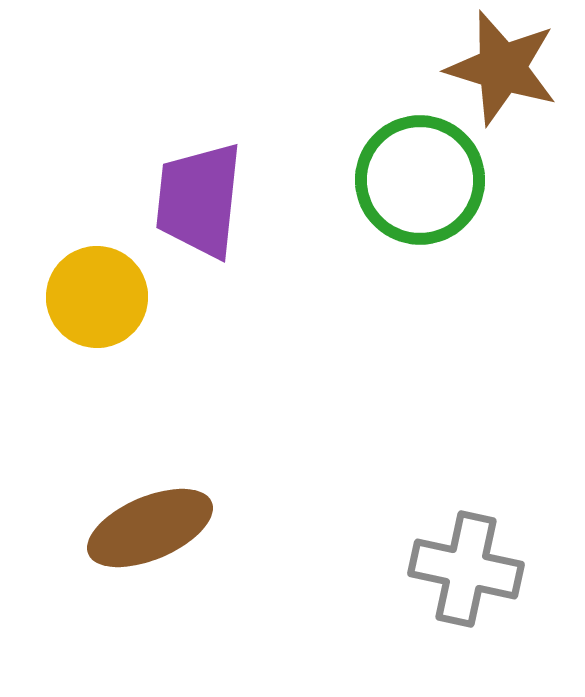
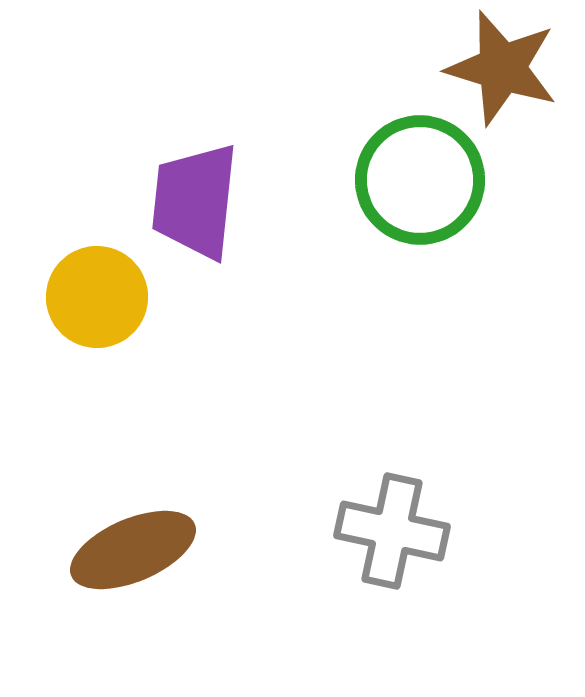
purple trapezoid: moved 4 px left, 1 px down
brown ellipse: moved 17 px left, 22 px down
gray cross: moved 74 px left, 38 px up
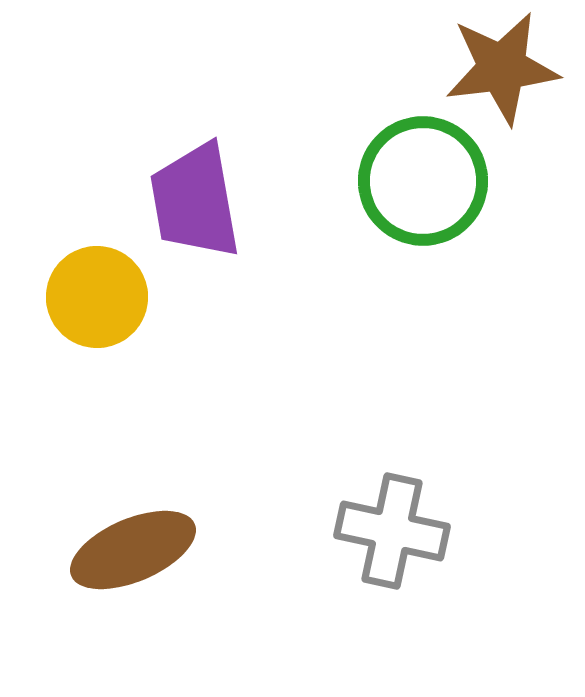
brown star: rotated 24 degrees counterclockwise
green circle: moved 3 px right, 1 px down
purple trapezoid: rotated 16 degrees counterclockwise
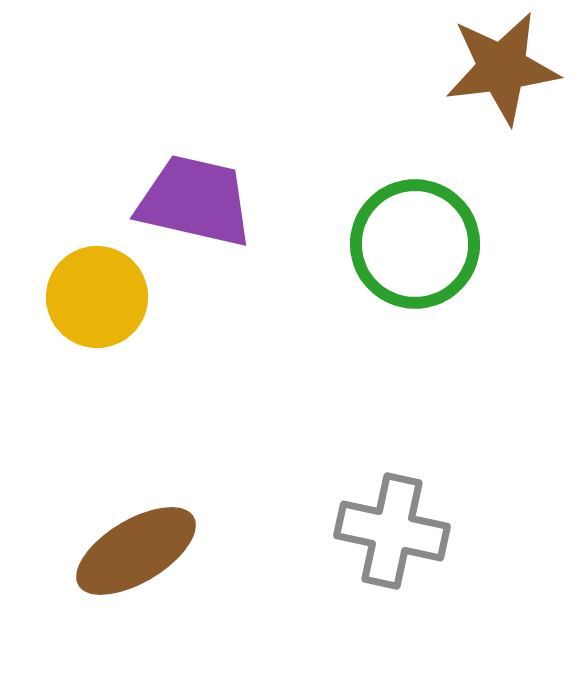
green circle: moved 8 px left, 63 px down
purple trapezoid: rotated 113 degrees clockwise
brown ellipse: moved 3 px right, 1 px down; rotated 8 degrees counterclockwise
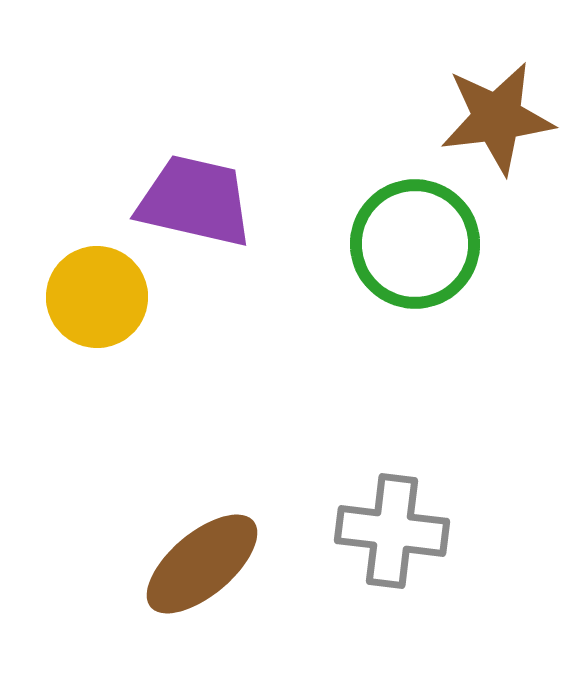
brown star: moved 5 px left, 50 px down
gray cross: rotated 5 degrees counterclockwise
brown ellipse: moved 66 px right, 13 px down; rotated 9 degrees counterclockwise
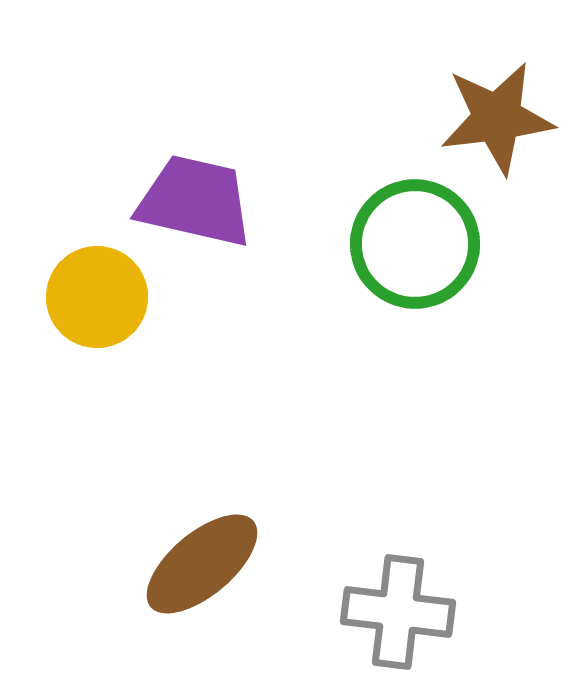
gray cross: moved 6 px right, 81 px down
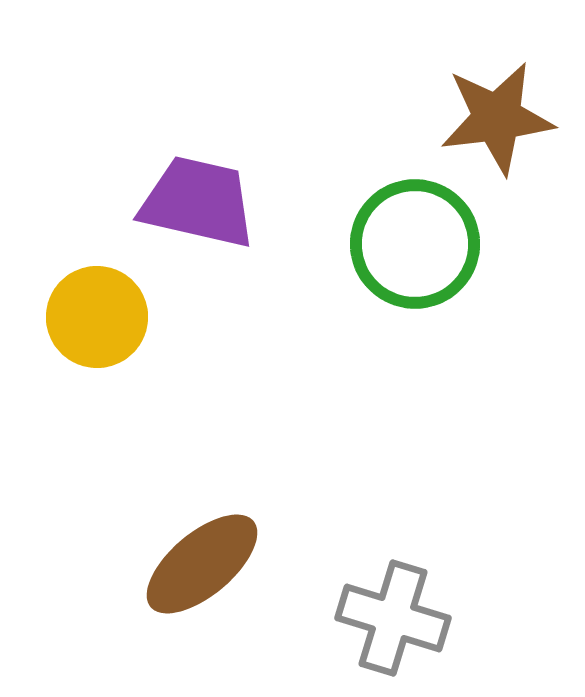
purple trapezoid: moved 3 px right, 1 px down
yellow circle: moved 20 px down
gray cross: moved 5 px left, 6 px down; rotated 10 degrees clockwise
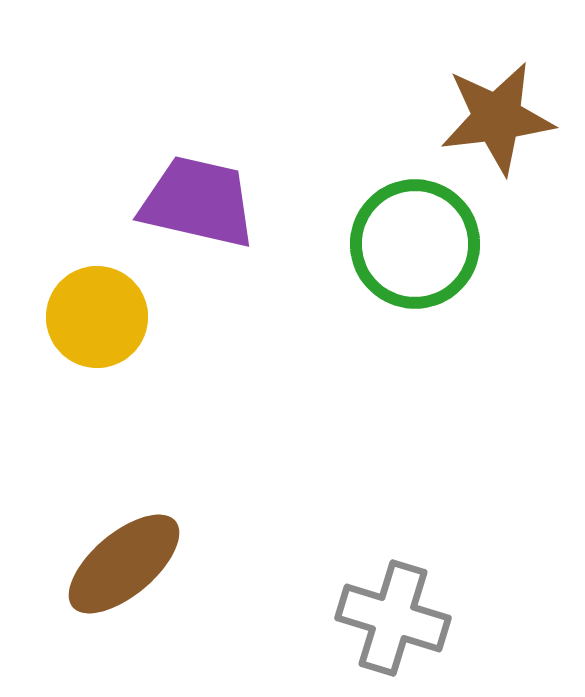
brown ellipse: moved 78 px left
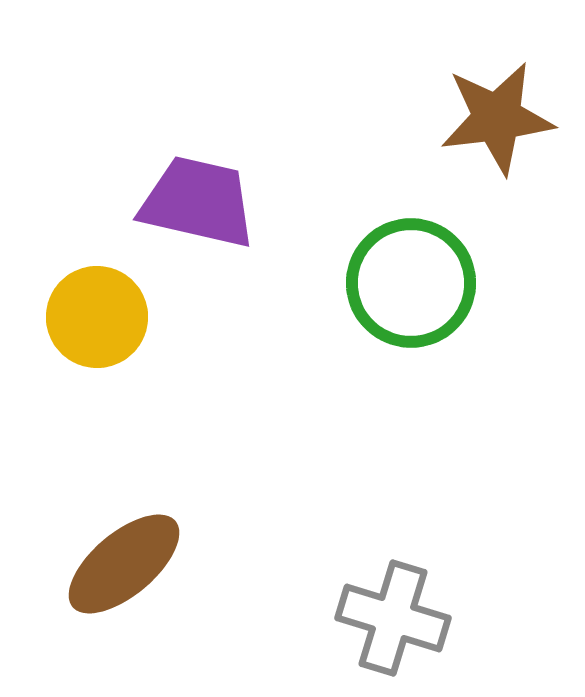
green circle: moved 4 px left, 39 px down
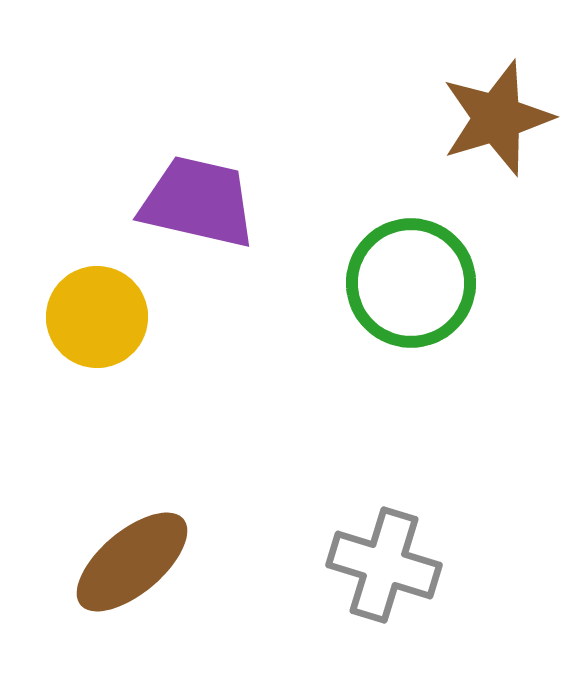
brown star: rotated 10 degrees counterclockwise
brown ellipse: moved 8 px right, 2 px up
gray cross: moved 9 px left, 53 px up
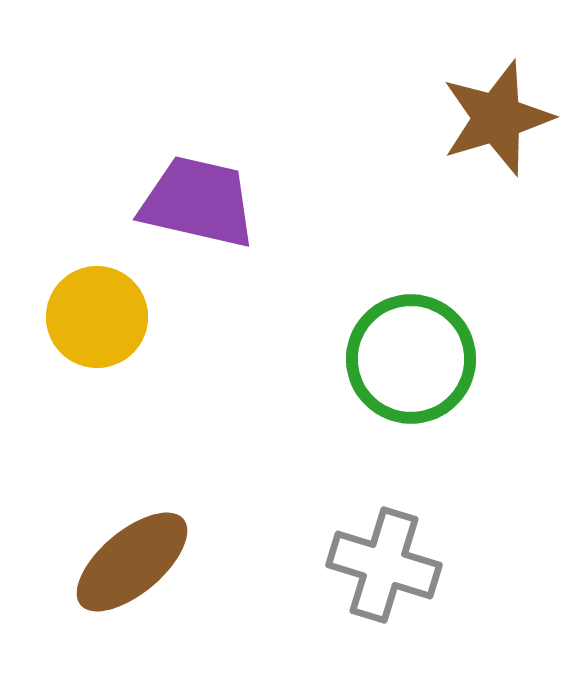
green circle: moved 76 px down
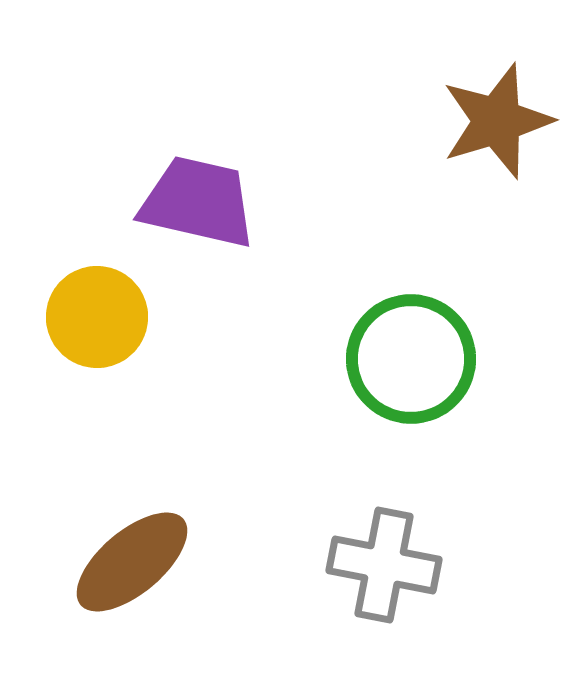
brown star: moved 3 px down
gray cross: rotated 6 degrees counterclockwise
